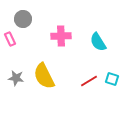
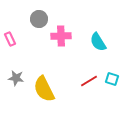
gray circle: moved 16 px right
yellow semicircle: moved 13 px down
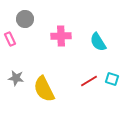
gray circle: moved 14 px left
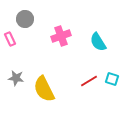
pink cross: rotated 18 degrees counterclockwise
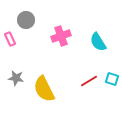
gray circle: moved 1 px right, 1 px down
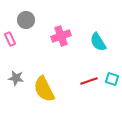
red line: rotated 12 degrees clockwise
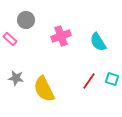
pink rectangle: rotated 24 degrees counterclockwise
red line: rotated 36 degrees counterclockwise
